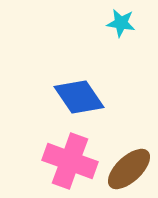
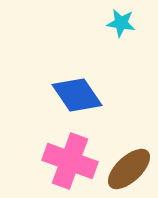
blue diamond: moved 2 px left, 2 px up
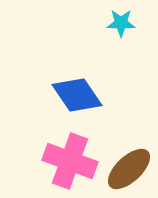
cyan star: rotated 8 degrees counterclockwise
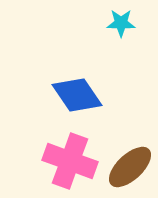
brown ellipse: moved 1 px right, 2 px up
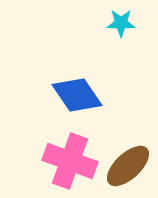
brown ellipse: moved 2 px left, 1 px up
